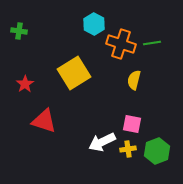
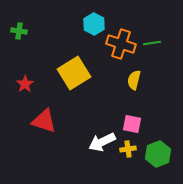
green hexagon: moved 1 px right, 3 px down
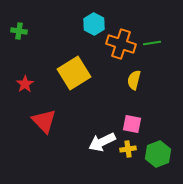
red triangle: rotated 28 degrees clockwise
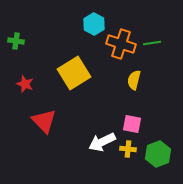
green cross: moved 3 px left, 10 px down
red star: rotated 18 degrees counterclockwise
yellow cross: rotated 14 degrees clockwise
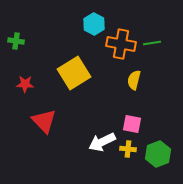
orange cross: rotated 8 degrees counterclockwise
red star: rotated 18 degrees counterclockwise
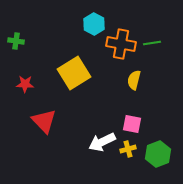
yellow cross: rotated 21 degrees counterclockwise
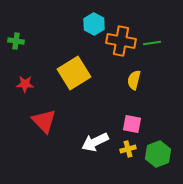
orange cross: moved 3 px up
white arrow: moved 7 px left
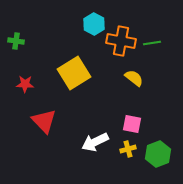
yellow semicircle: moved 2 px up; rotated 114 degrees clockwise
